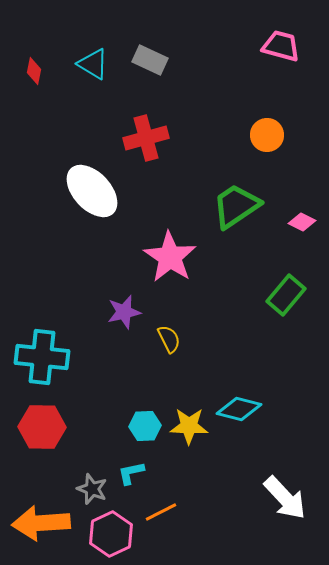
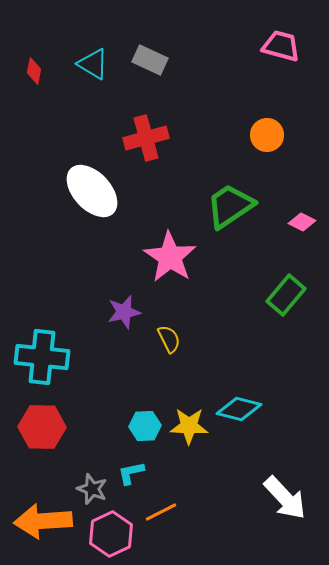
green trapezoid: moved 6 px left
orange arrow: moved 2 px right, 2 px up
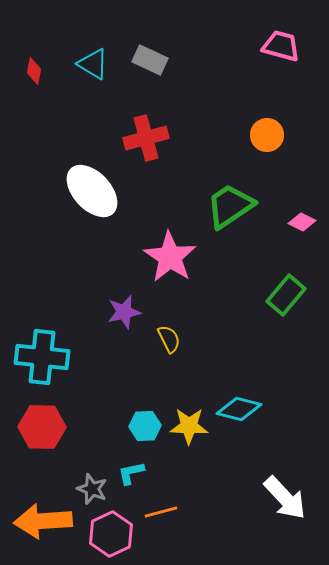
orange line: rotated 12 degrees clockwise
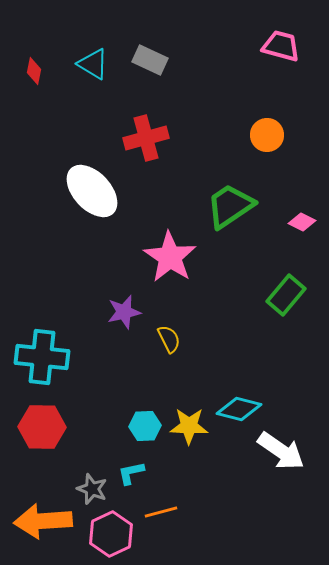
white arrow: moved 4 px left, 47 px up; rotated 12 degrees counterclockwise
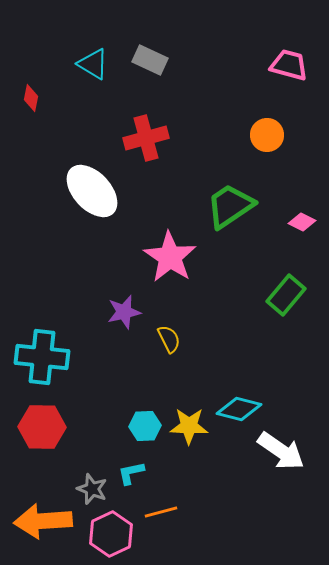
pink trapezoid: moved 8 px right, 19 px down
red diamond: moved 3 px left, 27 px down
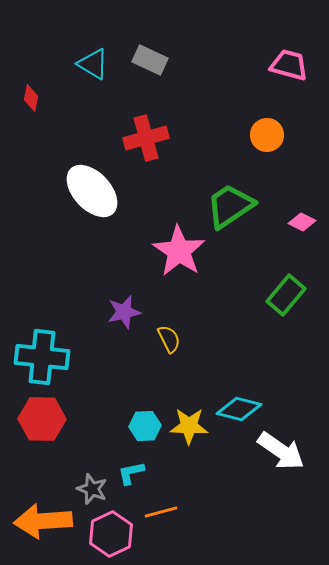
pink star: moved 9 px right, 6 px up
red hexagon: moved 8 px up
